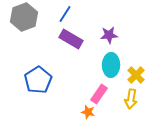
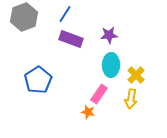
purple rectangle: rotated 10 degrees counterclockwise
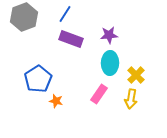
cyan ellipse: moved 1 px left, 2 px up
blue pentagon: moved 1 px up
orange star: moved 32 px left, 11 px up
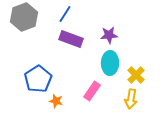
pink rectangle: moved 7 px left, 3 px up
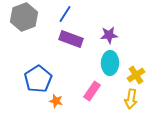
yellow cross: rotated 12 degrees clockwise
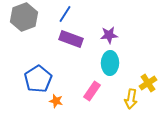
yellow cross: moved 12 px right, 8 px down
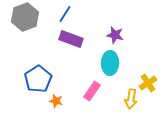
gray hexagon: moved 1 px right
purple star: moved 6 px right; rotated 18 degrees clockwise
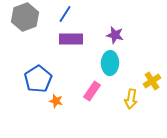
purple rectangle: rotated 20 degrees counterclockwise
yellow cross: moved 4 px right, 2 px up
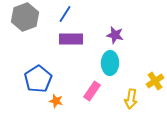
yellow cross: moved 3 px right
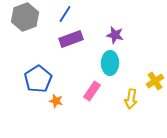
purple rectangle: rotated 20 degrees counterclockwise
